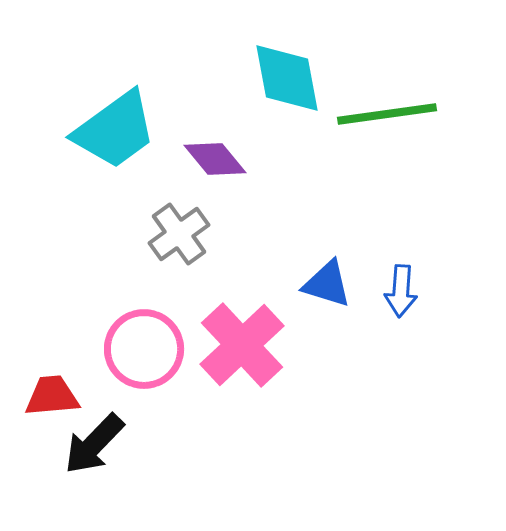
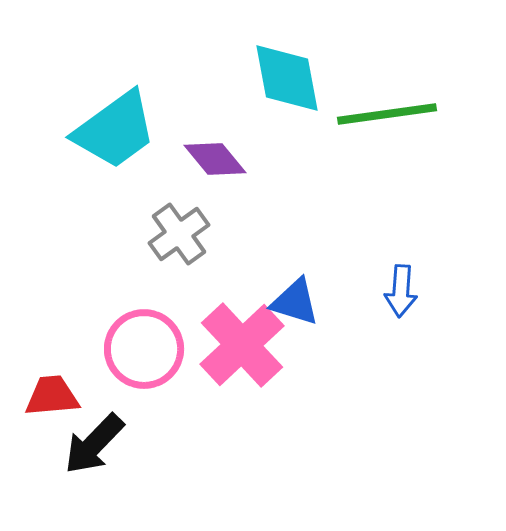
blue triangle: moved 32 px left, 18 px down
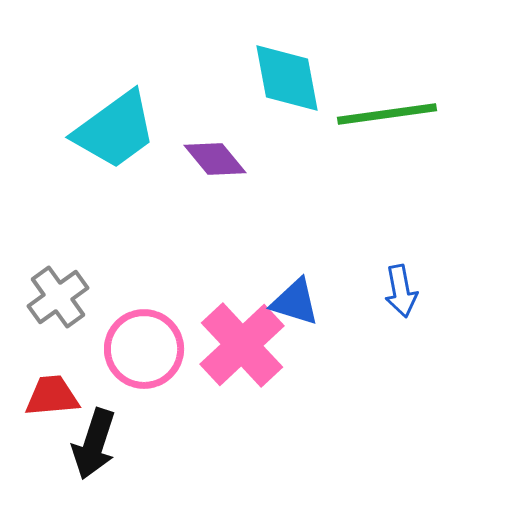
gray cross: moved 121 px left, 63 px down
blue arrow: rotated 15 degrees counterclockwise
black arrow: rotated 26 degrees counterclockwise
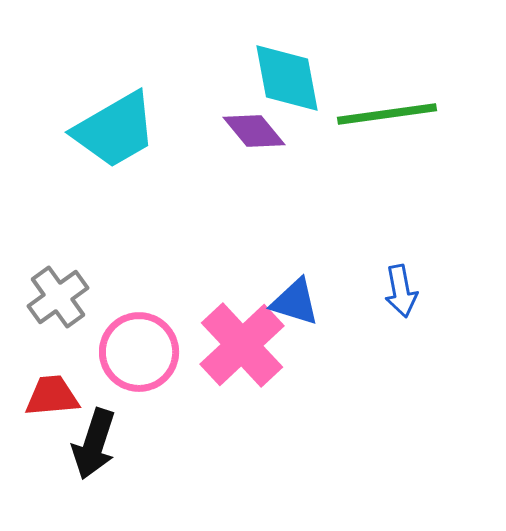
cyan trapezoid: rotated 6 degrees clockwise
purple diamond: moved 39 px right, 28 px up
pink circle: moved 5 px left, 3 px down
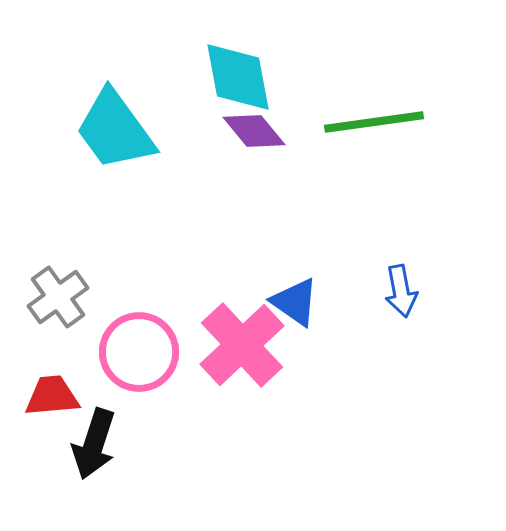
cyan diamond: moved 49 px left, 1 px up
green line: moved 13 px left, 8 px down
cyan trapezoid: rotated 84 degrees clockwise
blue triangle: rotated 18 degrees clockwise
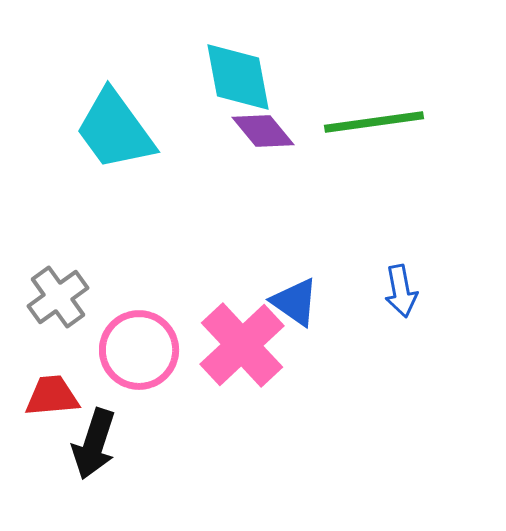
purple diamond: moved 9 px right
pink circle: moved 2 px up
